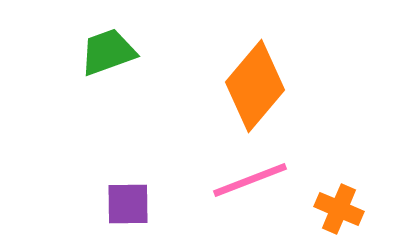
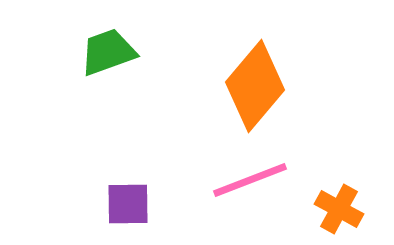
orange cross: rotated 6 degrees clockwise
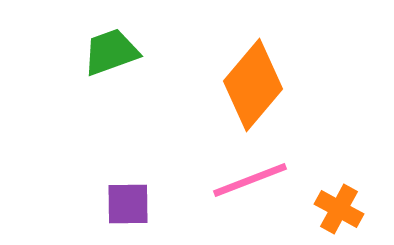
green trapezoid: moved 3 px right
orange diamond: moved 2 px left, 1 px up
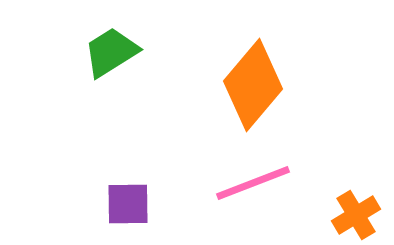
green trapezoid: rotated 12 degrees counterclockwise
pink line: moved 3 px right, 3 px down
orange cross: moved 17 px right, 6 px down; rotated 30 degrees clockwise
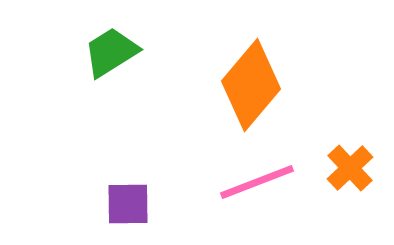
orange diamond: moved 2 px left
pink line: moved 4 px right, 1 px up
orange cross: moved 6 px left, 47 px up; rotated 12 degrees counterclockwise
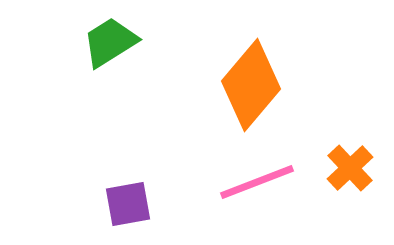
green trapezoid: moved 1 px left, 10 px up
purple square: rotated 9 degrees counterclockwise
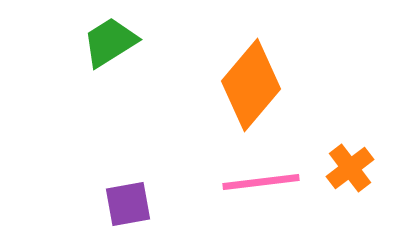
orange cross: rotated 6 degrees clockwise
pink line: moved 4 px right; rotated 14 degrees clockwise
